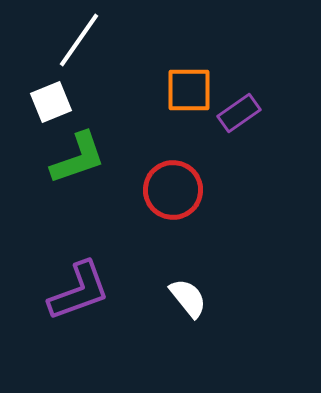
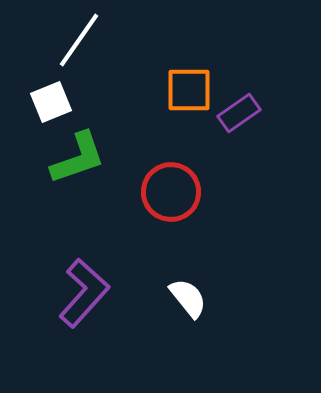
red circle: moved 2 px left, 2 px down
purple L-shape: moved 5 px right, 2 px down; rotated 28 degrees counterclockwise
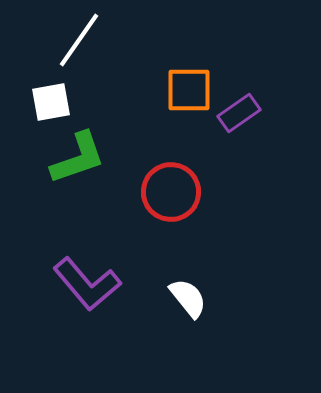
white square: rotated 12 degrees clockwise
purple L-shape: moved 3 px right, 9 px up; rotated 98 degrees clockwise
